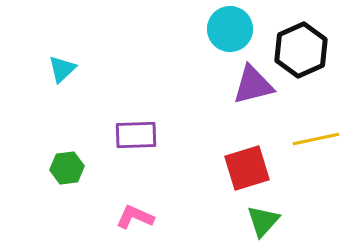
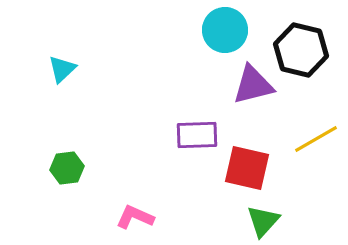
cyan circle: moved 5 px left, 1 px down
black hexagon: rotated 22 degrees counterclockwise
purple rectangle: moved 61 px right
yellow line: rotated 18 degrees counterclockwise
red square: rotated 30 degrees clockwise
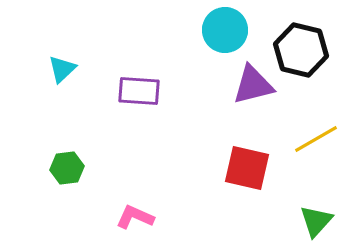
purple rectangle: moved 58 px left, 44 px up; rotated 6 degrees clockwise
green triangle: moved 53 px right
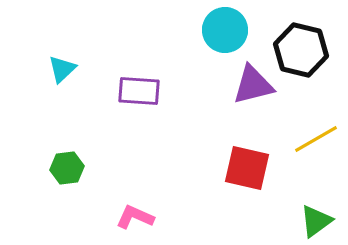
green triangle: rotated 12 degrees clockwise
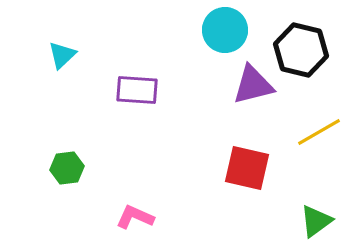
cyan triangle: moved 14 px up
purple rectangle: moved 2 px left, 1 px up
yellow line: moved 3 px right, 7 px up
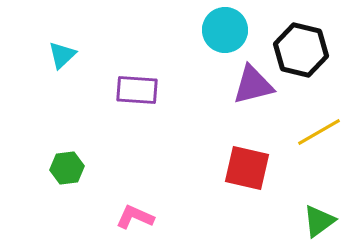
green triangle: moved 3 px right
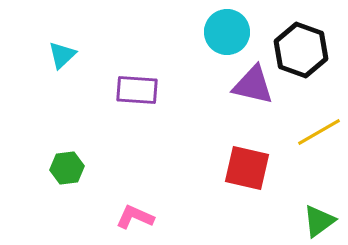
cyan circle: moved 2 px right, 2 px down
black hexagon: rotated 6 degrees clockwise
purple triangle: rotated 27 degrees clockwise
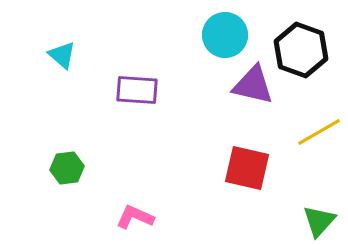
cyan circle: moved 2 px left, 3 px down
cyan triangle: rotated 36 degrees counterclockwise
green triangle: rotated 12 degrees counterclockwise
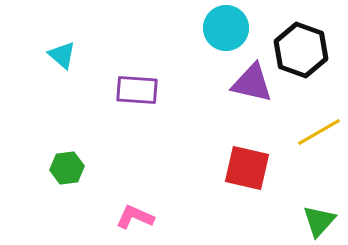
cyan circle: moved 1 px right, 7 px up
purple triangle: moved 1 px left, 2 px up
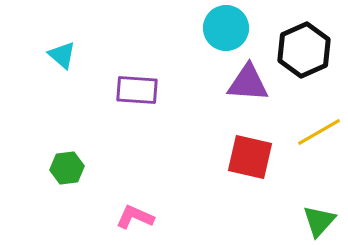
black hexagon: moved 3 px right; rotated 16 degrees clockwise
purple triangle: moved 4 px left; rotated 9 degrees counterclockwise
red square: moved 3 px right, 11 px up
